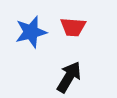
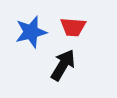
black arrow: moved 6 px left, 12 px up
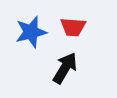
black arrow: moved 2 px right, 3 px down
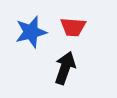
black arrow: rotated 12 degrees counterclockwise
